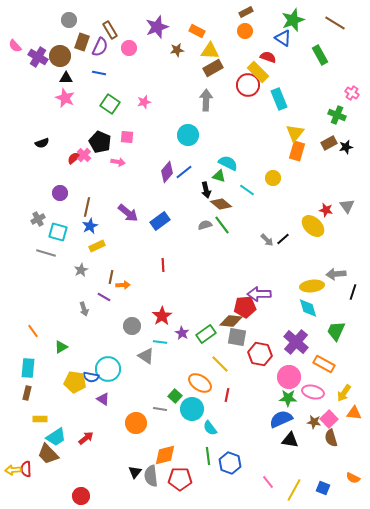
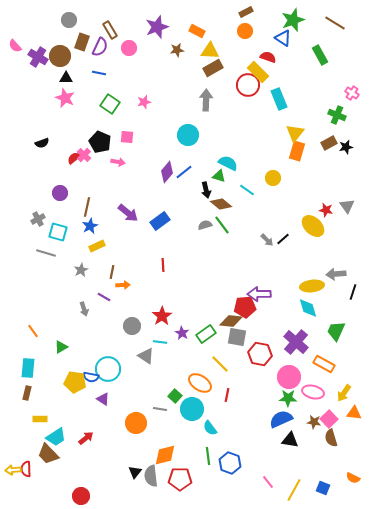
brown line at (111, 277): moved 1 px right, 5 px up
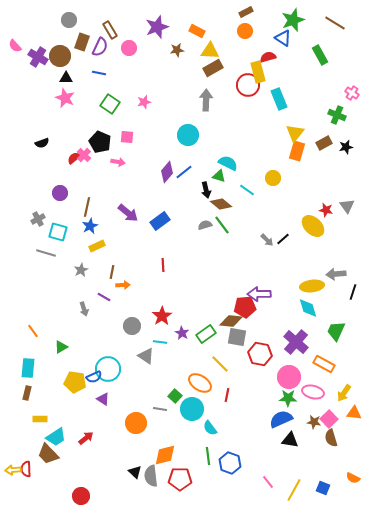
red semicircle at (268, 57): rotated 35 degrees counterclockwise
yellow rectangle at (258, 72): rotated 30 degrees clockwise
brown rectangle at (329, 143): moved 5 px left
blue semicircle at (91, 377): moved 3 px right; rotated 35 degrees counterclockwise
black triangle at (135, 472): rotated 24 degrees counterclockwise
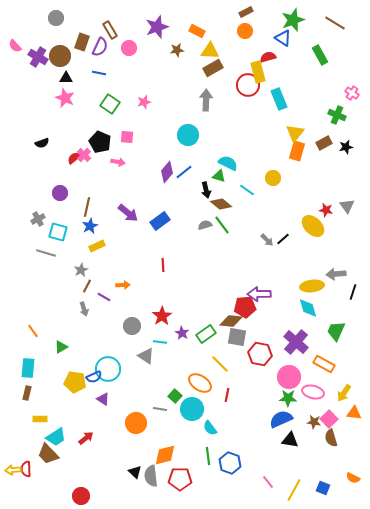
gray circle at (69, 20): moved 13 px left, 2 px up
brown line at (112, 272): moved 25 px left, 14 px down; rotated 16 degrees clockwise
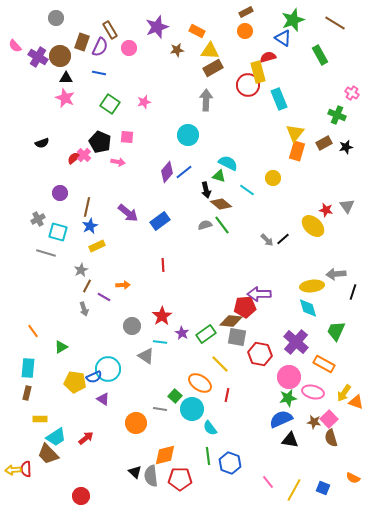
green star at (288, 398): rotated 12 degrees counterclockwise
orange triangle at (354, 413): moved 2 px right, 11 px up; rotated 14 degrees clockwise
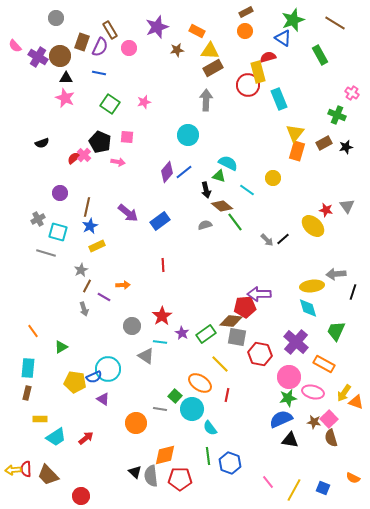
brown diamond at (221, 204): moved 1 px right, 2 px down
green line at (222, 225): moved 13 px right, 3 px up
brown trapezoid at (48, 454): moved 21 px down
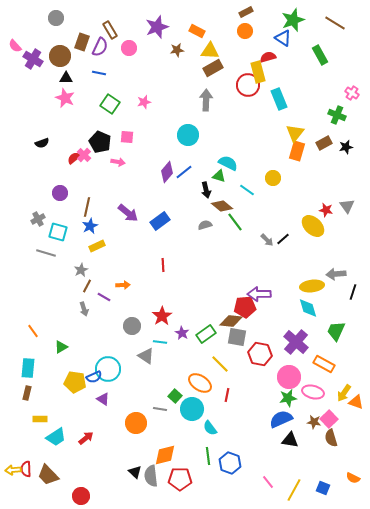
purple cross at (38, 57): moved 5 px left, 2 px down
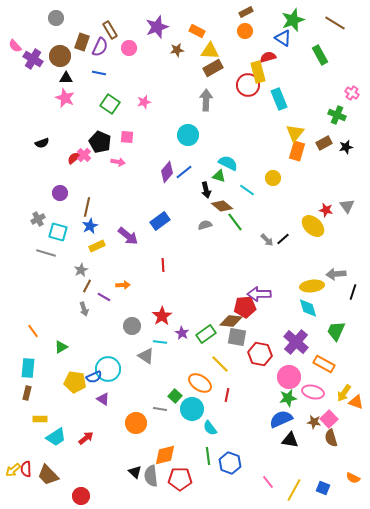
purple arrow at (128, 213): moved 23 px down
yellow arrow at (13, 470): rotated 35 degrees counterclockwise
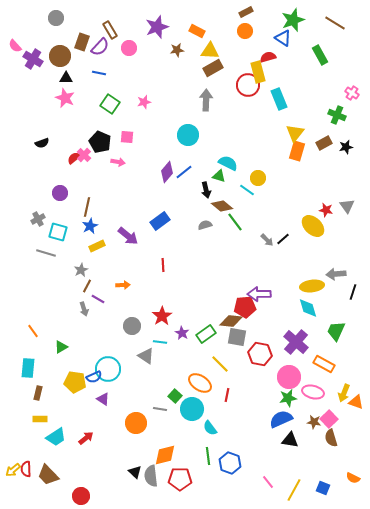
purple semicircle at (100, 47): rotated 18 degrees clockwise
yellow circle at (273, 178): moved 15 px left
purple line at (104, 297): moved 6 px left, 2 px down
brown rectangle at (27, 393): moved 11 px right
yellow arrow at (344, 393): rotated 12 degrees counterclockwise
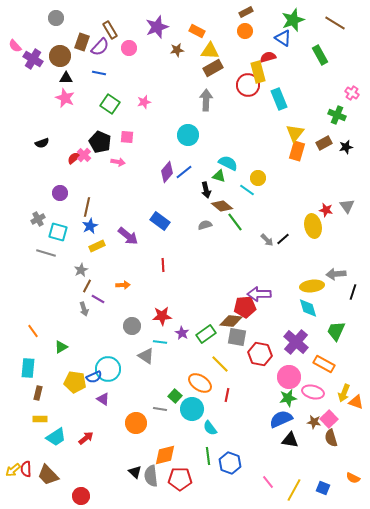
blue rectangle at (160, 221): rotated 72 degrees clockwise
yellow ellipse at (313, 226): rotated 35 degrees clockwise
red star at (162, 316): rotated 30 degrees clockwise
